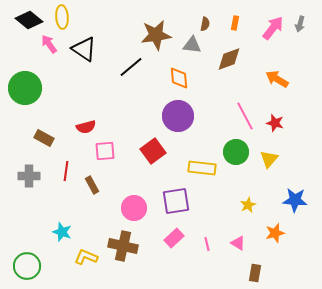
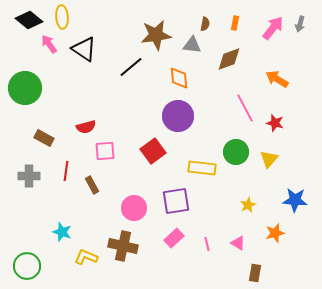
pink line at (245, 116): moved 8 px up
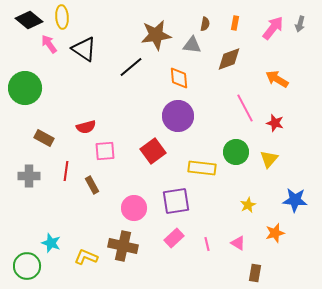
cyan star at (62, 232): moved 11 px left, 11 px down
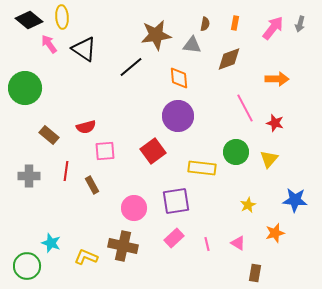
orange arrow at (277, 79): rotated 150 degrees clockwise
brown rectangle at (44, 138): moved 5 px right, 3 px up; rotated 12 degrees clockwise
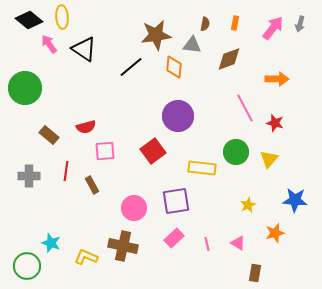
orange diamond at (179, 78): moved 5 px left, 11 px up; rotated 10 degrees clockwise
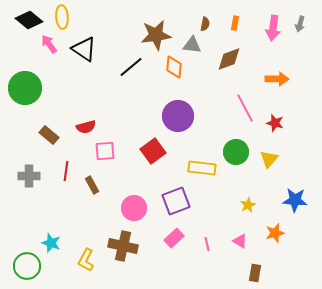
pink arrow at (273, 28): rotated 150 degrees clockwise
purple square at (176, 201): rotated 12 degrees counterclockwise
pink triangle at (238, 243): moved 2 px right, 2 px up
yellow L-shape at (86, 257): moved 3 px down; rotated 85 degrees counterclockwise
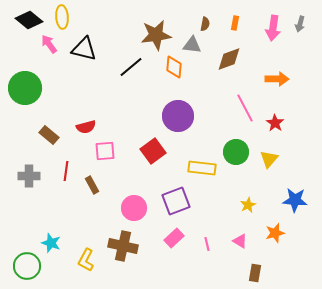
black triangle at (84, 49): rotated 20 degrees counterclockwise
red star at (275, 123): rotated 18 degrees clockwise
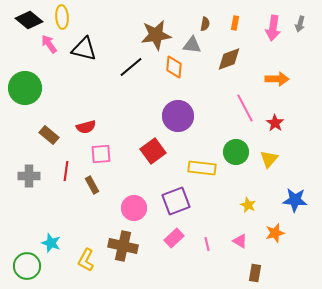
pink square at (105, 151): moved 4 px left, 3 px down
yellow star at (248, 205): rotated 21 degrees counterclockwise
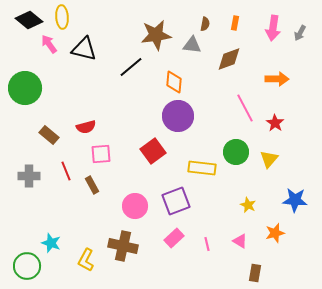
gray arrow at (300, 24): moved 9 px down; rotated 14 degrees clockwise
orange diamond at (174, 67): moved 15 px down
red line at (66, 171): rotated 30 degrees counterclockwise
pink circle at (134, 208): moved 1 px right, 2 px up
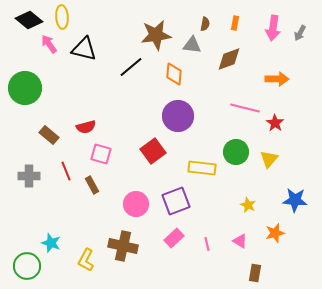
orange diamond at (174, 82): moved 8 px up
pink line at (245, 108): rotated 48 degrees counterclockwise
pink square at (101, 154): rotated 20 degrees clockwise
pink circle at (135, 206): moved 1 px right, 2 px up
